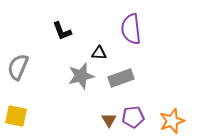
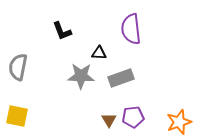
gray semicircle: rotated 12 degrees counterclockwise
gray star: rotated 16 degrees clockwise
yellow square: moved 1 px right
orange star: moved 7 px right, 1 px down
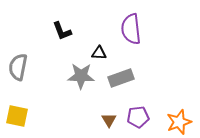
purple pentagon: moved 5 px right
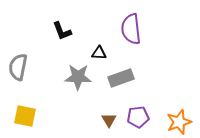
gray star: moved 3 px left, 1 px down
yellow square: moved 8 px right
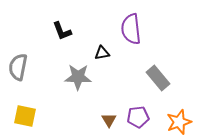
black triangle: moved 3 px right; rotated 14 degrees counterclockwise
gray rectangle: moved 37 px right; rotated 70 degrees clockwise
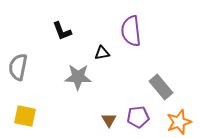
purple semicircle: moved 2 px down
gray rectangle: moved 3 px right, 9 px down
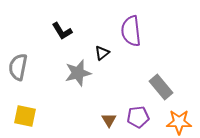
black L-shape: rotated 10 degrees counterclockwise
black triangle: rotated 28 degrees counterclockwise
gray star: moved 4 px up; rotated 16 degrees counterclockwise
orange star: rotated 20 degrees clockwise
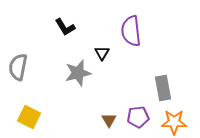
black L-shape: moved 3 px right, 4 px up
black triangle: rotated 21 degrees counterclockwise
gray rectangle: moved 2 px right, 1 px down; rotated 30 degrees clockwise
yellow square: moved 4 px right, 1 px down; rotated 15 degrees clockwise
orange star: moved 5 px left
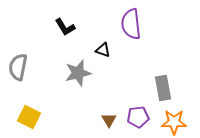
purple semicircle: moved 7 px up
black triangle: moved 1 px right, 3 px up; rotated 42 degrees counterclockwise
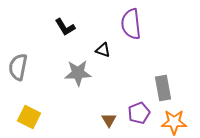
gray star: rotated 12 degrees clockwise
purple pentagon: moved 1 px right, 4 px up; rotated 15 degrees counterclockwise
